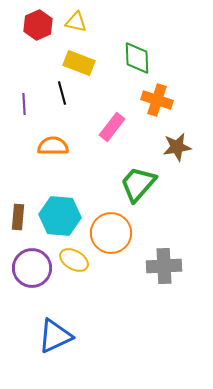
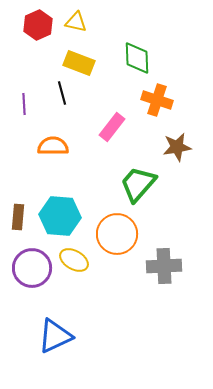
orange circle: moved 6 px right, 1 px down
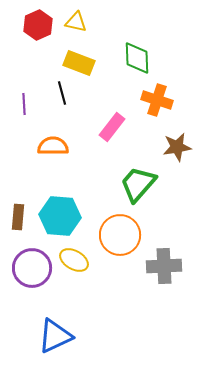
orange circle: moved 3 px right, 1 px down
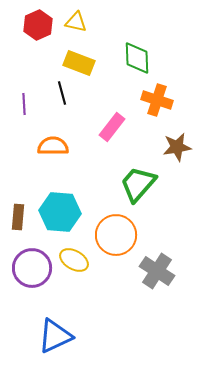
cyan hexagon: moved 4 px up
orange circle: moved 4 px left
gray cross: moved 7 px left, 5 px down; rotated 36 degrees clockwise
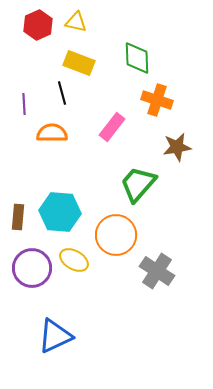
orange semicircle: moved 1 px left, 13 px up
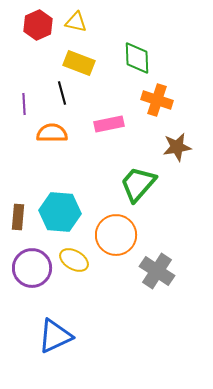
pink rectangle: moved 3 px left, 3 px up; rotated 40 degrees clockwise
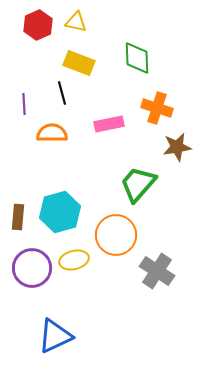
orange cross: moved 8 px down
cyan hexagon: rotated 21 degrees counterclockwise
yellow ellipse: rotated 44 degrees counterclockwise
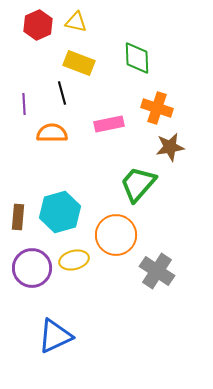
brown star: moved 7 px left
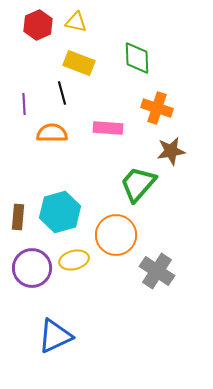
pink rectangle: moved 1 px left, 4 px down; rotated 16 degrees clockwise
brown star: moved 1 px right, 4 px down
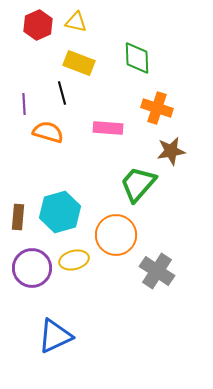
orange semicircle: moved 4 px left, 1 px up; rotated 16 degrees clockwise
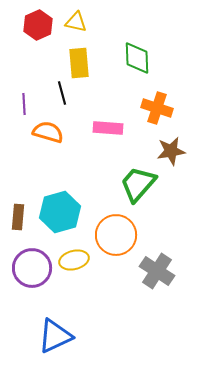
yellow rectangle: rotated 64 degrees clockwise
